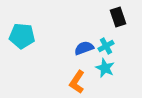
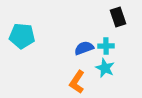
cyan cross: rotated 28 degrees clockwise
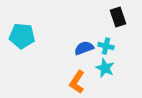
cyan cross: rotated 14 degrees clockwise
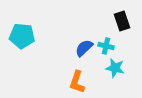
black rectangle: moved 4 px right, 4 px down
blue semicircle: rotated 24 degrees counterclockwise
cyan star: moved 10 px right; rotated 12 degrees counterclockwise
orange L-shape: rotated 15 degrees counterclockwise
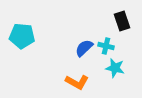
orange L-shape: rotated 80 degrees counterclockwise
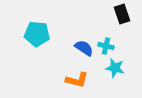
black rectangle: moved 7 px up
cyan pentagon: moved 15 px right, 2 px up
blue semicircle: rotated 78 degrees clockwise
orange L-shape: moved 2 px up; rotated 15 degrees counterclockwise
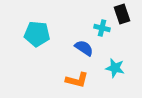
cyan cross: moved 4 px left, 18 px up
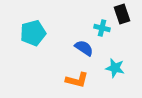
cyan pentagon: moved 4 px left, 1 px up; rotated 20 degrees counterclockwise
